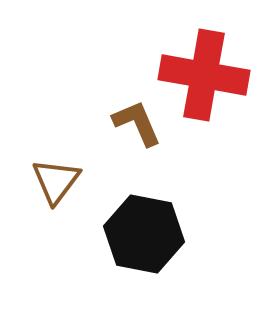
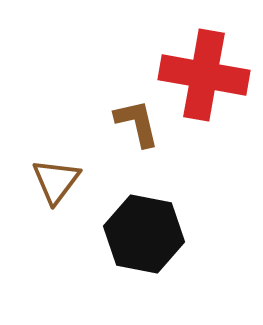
brown L-shape: rotated 10 degrees clockwise
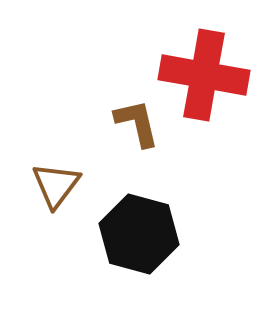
brown triangle: moved 4 px down
black hexagon: moved 5 px left; rotated 4 degrees clockwise
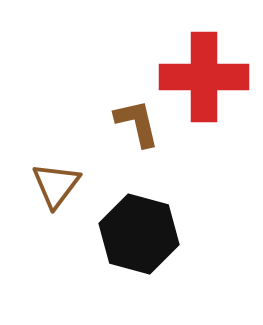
red cross: moved 2 px down; rotated 10 degrees counterclockwise
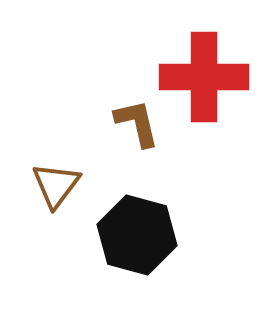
black hexagon: moved 2 px left, 1 px down
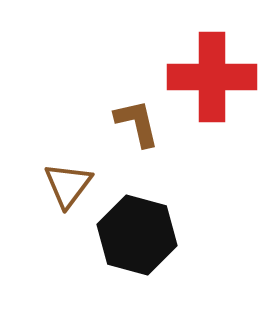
red cross: moved 8 px right
brown triangle: moved 12 px right
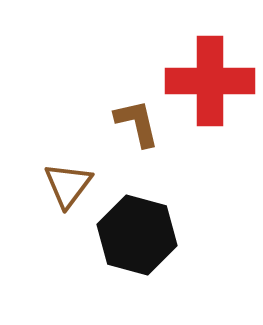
red cross: moved 2 px left, 4 px down
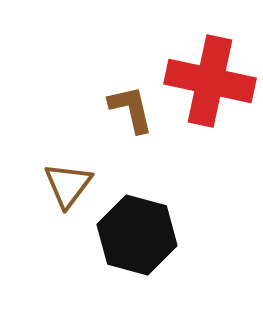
red cross: rotated 12 degrees clockwise
brown L-shape: moved 6 px left, 14 px up
